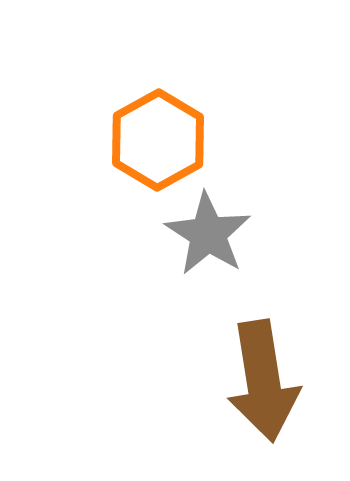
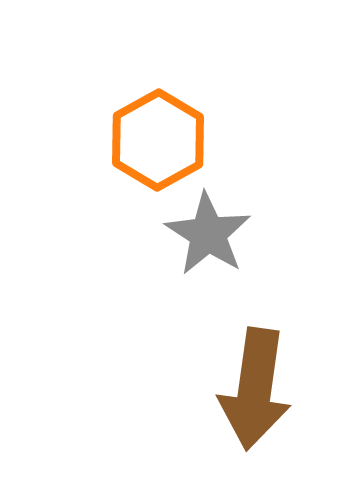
brown arrow: moved 8 px left, 8 px down; rotated 17 degrees clockwise
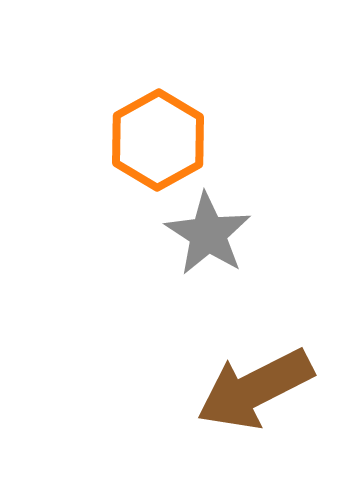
brown arrow: rotated 55 degrees clockwise
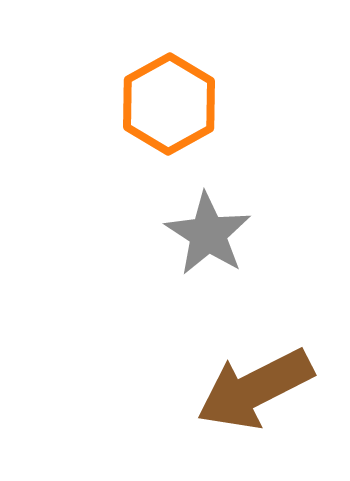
orange hexagon: moved 11 px right, 36 px up
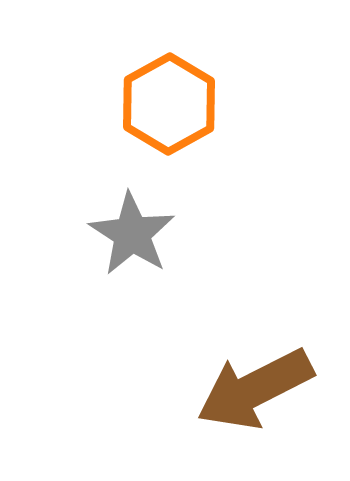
gray star: moved 76 px left
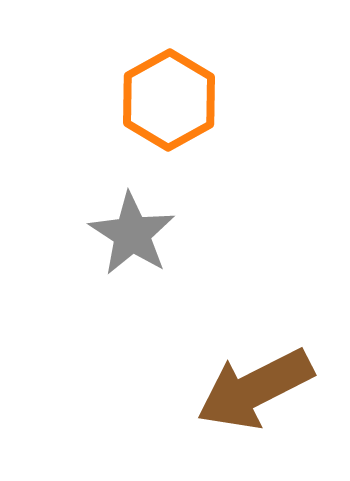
orange hexagon: moved 4 px up
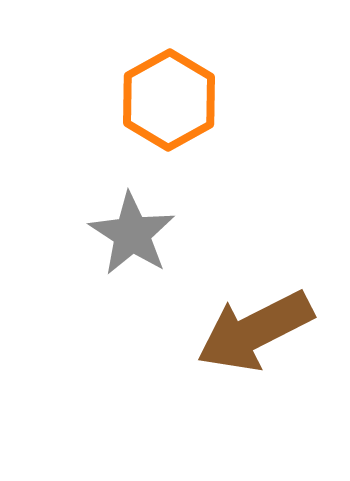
brown arrow: moved 58 px up
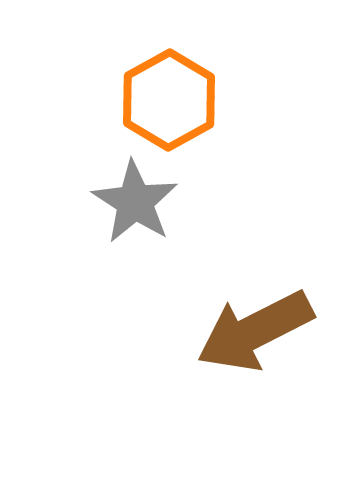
gray star: moved 3 px right, 32 px up
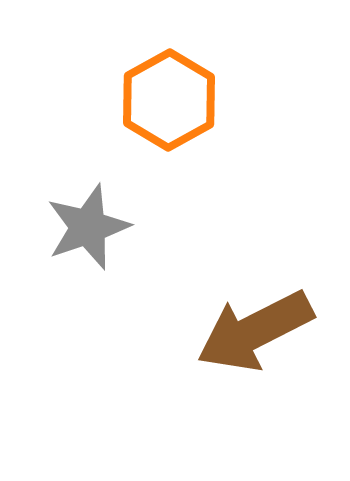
gray star: moved 47 px left, 25 px down; rotated 20 degrees clockwise
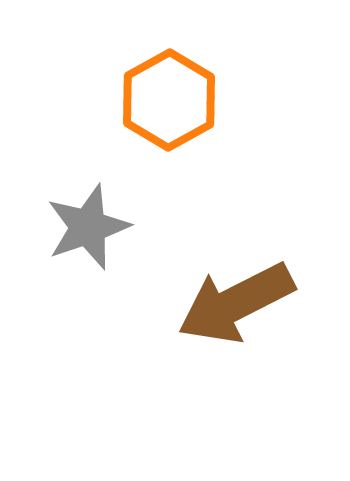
brown arrow: moved 19 px left, 28 px up
